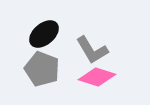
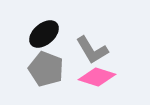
gray pentagon: moved 4 px right
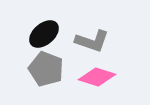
gray L-shape: moved 9 px up; rotated 40 degrees counterclockwise
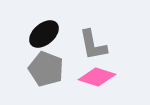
gray L-shape: moved 1 px right, 4 px down; rotated 60 degrees clockwise
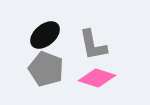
black ellipse: moved 1 px right, 1 px down
pink diamond: moved 1 px down
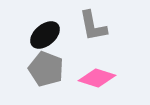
gray L-shape: moved 19 px up
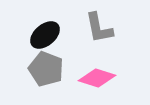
gray L-shape: moved 6 px right, 2 px down
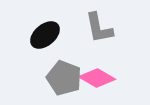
gray pentagon: moved 18 px right, 9 px down
pink diamond: rotated 12 degrees clockwise
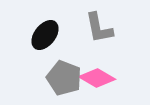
black ellipse: rotated 12 degrees counterclockwise
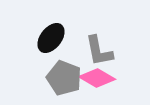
gray L-shape: moved 23 px down
black ellipse: moved 6 px right, 3 px down
